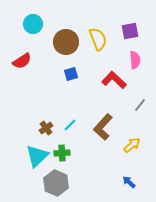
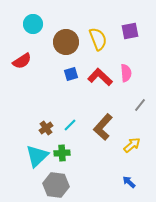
pink semicircle: moved 9 px left, 13 px down
red L-shape: moved 14 px left, 3 px up
gray hexagon: moved 2 px down; rotated 15 degrees counterclockwise
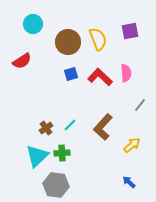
brown circle: moved 2 px right
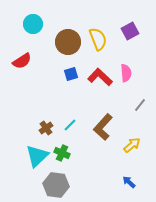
purple square: rotated 18 degrees counterclockwise
green cross: rotated 28 degrees clockwise
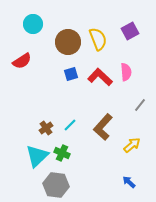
pink semicircle: moved 1 px up
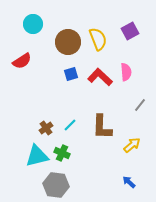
brown L-shape: moved 1 px left; rotated 40 degrees counterclockwise
cyan triangle: rotated 30 degrees clockwise
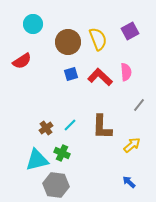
gray line: moved 1 px left
cyan triangle: moved 4 px down
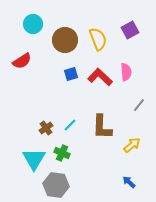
purple square: moved 1 px up
brown circle: moved 3 px left, 2 px up
cyan triangle: moved 3 px left, 1 px up; rotated 45 degrees counterclockwise
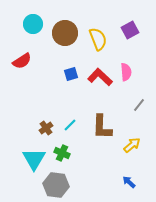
brown circle: moved 7 px up
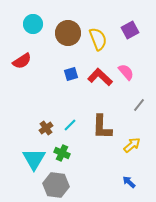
brown circle: moved 3 px right
pink semicircle: rotated 36 degrees counterclockwise
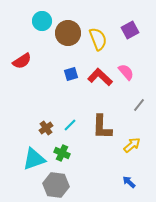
cyan circle: moved 9 px right, 3 px up
cyan triangle: rotated 40 degrees clockwise
